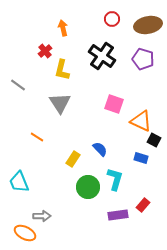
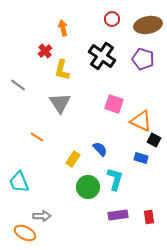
red rectangle: moved 6 px right, 12 px down; rotated 48 degrees counterclockwise
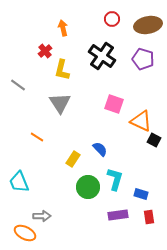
blue rectangle: moved 36 px down
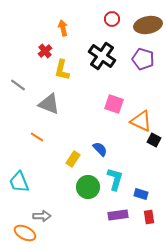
gray triangle: moved 11 px left, 1 px down; rotated 35 degrees counterclockwise
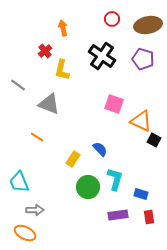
gray arrow: moved 7 px left, 6 px up
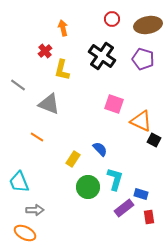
purple rectangle: moved 6 px right, 7 px up; rotated 30 degrees counterclockwise
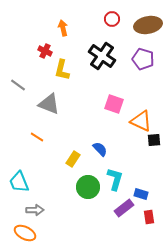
red cross: rotated 24 degrees counterclockwise
black square: rotated 32 degrees counterclockwise
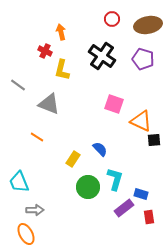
orange arrow: moved 2 px left, 4 px down
orange ellipse: moved 1 px right, 1 px down; rotated 35 degrees clockwise
